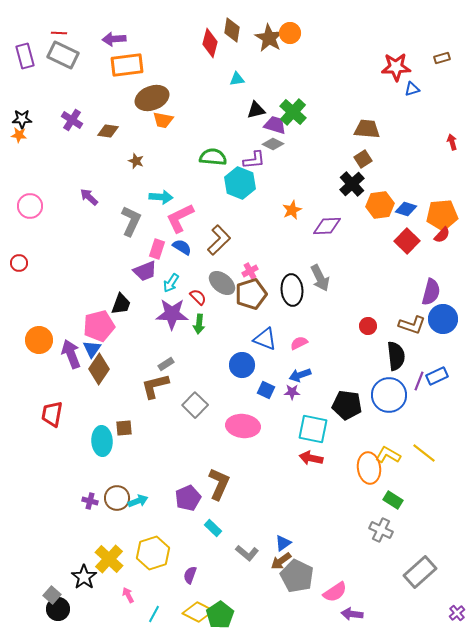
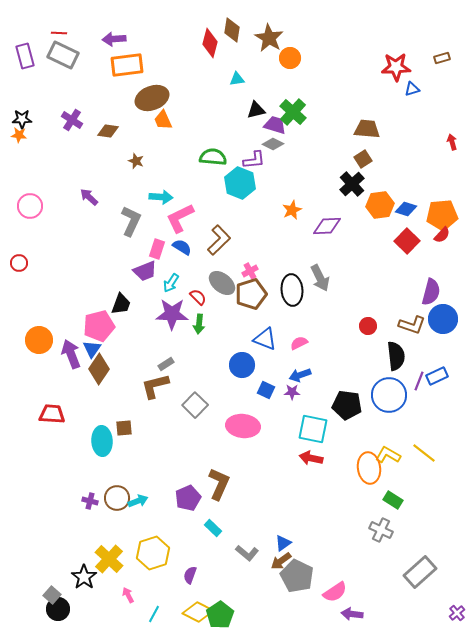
orange circle at (290, 33): moved 25 px down
orange trapezoid at (163, 120): rotated 55 degrees clockwise
red trapezoid at (52, 414): rotated 84 degrees clockwise
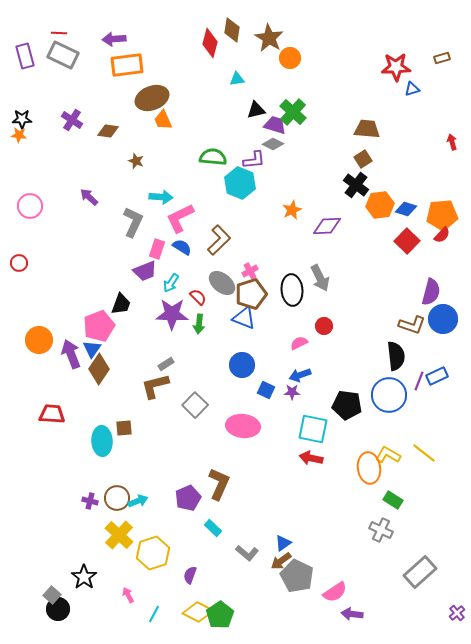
black cross at (352, 184): moved 4 px right, 1 px down; rotated 10 degrees counterclockwise
gray L-shape at (131, 221): moved 2 px right, 1 px down
pink pentagon at (99, 326): rotated 8 degrees counterclockwise
red circle at (368, 326): moved 44 px left
blue triangle at (265, 339): moved 21 px left, 21 px up
yellow cross at (109, 559): moved 10 px right, 24 px up
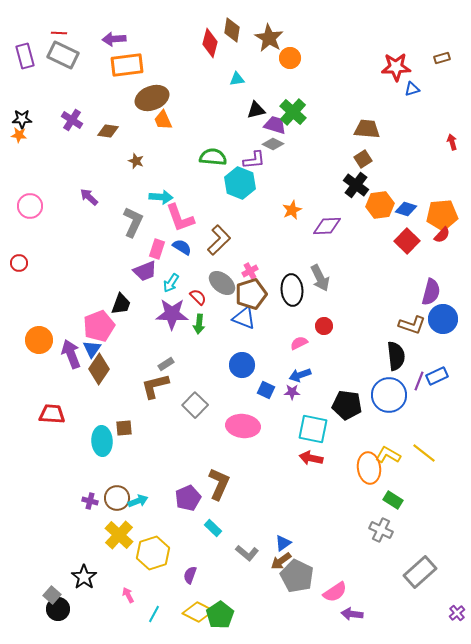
pink L-shape at (180, 218): rotated 84 degrees counterclockwise
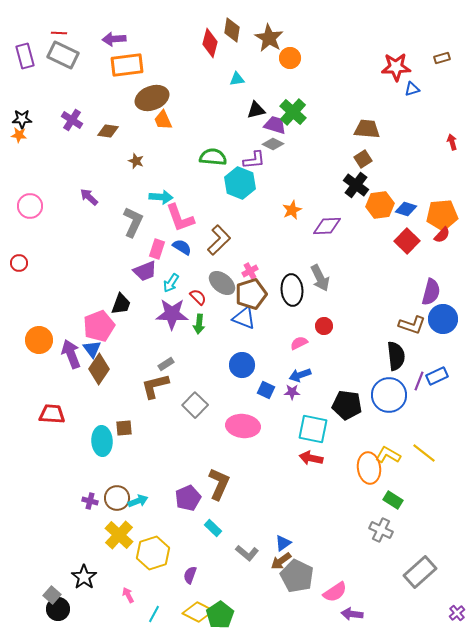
blue triangle at (92, 349): rotated 12 degrees counterclockwise
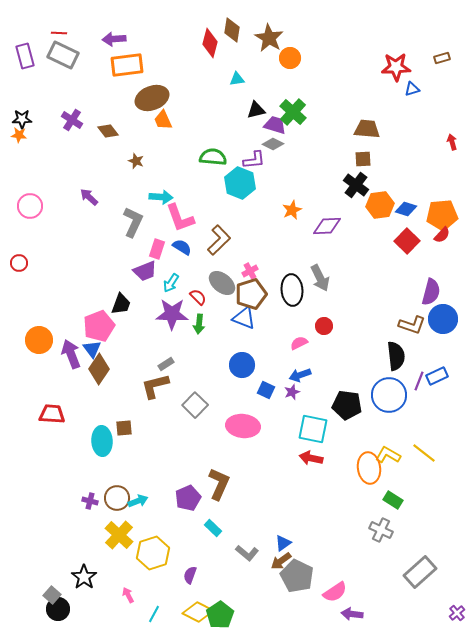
brown diamond at (108, 131): rotated 45 degrees clockwise
brown square at (363, 159): rotated 30 degrees clockwise
purple star at (292, 392): rotated 21 degrees counterclockwise
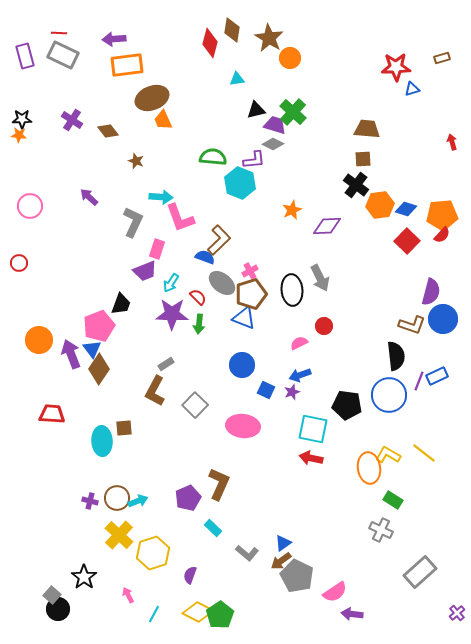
blue semicircle at (182, 247): moved 23 px right, 10 px down; rotated 12 degrees counterclockwise
brown L-shape at (155, 386): moved 5 px down; rotated 48 degrees counterclockwise
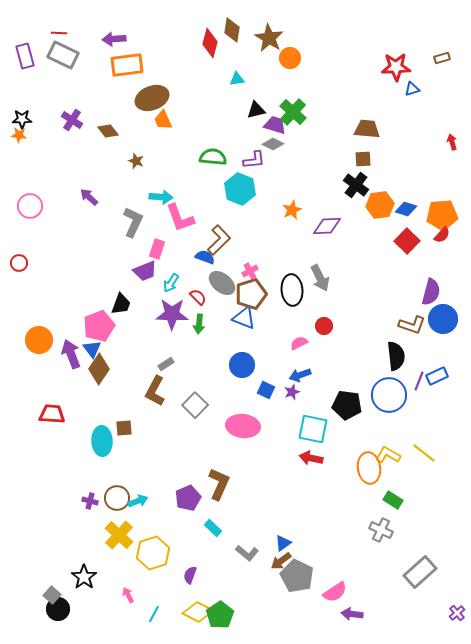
cyan hexagon at (240, 183): moved 6 px down
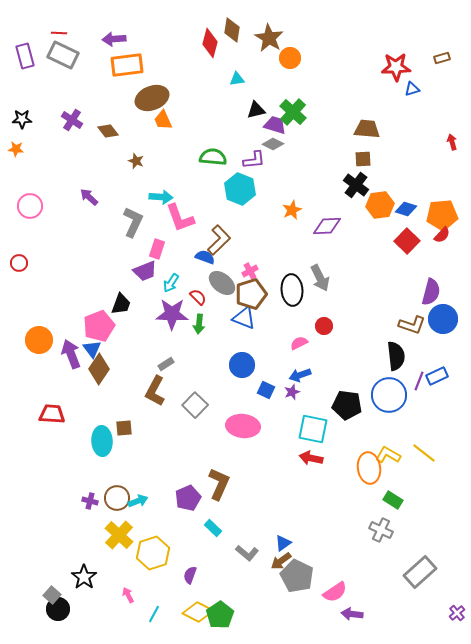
orange star at (19, 135): moved 3 px left, 14 px down
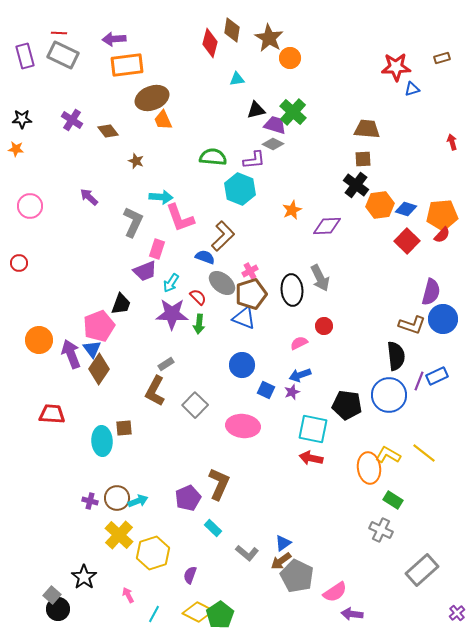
brown L-shape at (219, 240): moved 4 px right, 4 px up
gray rectangle at (420, 572): moved 2 px right, 2 px up
